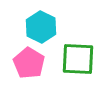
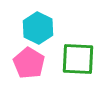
cyan hexagon: moved 3 px left, 1 px down
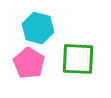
cyan hexagon: rotated 12 degrees counterclockwise
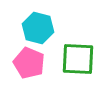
pink pentagon: rotated 8 degrees counterclockwise
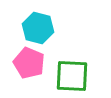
green square: moved 6 px left, 17 px down
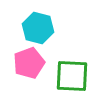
pink pentagon: rotated 28 degrees clockwise
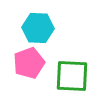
cyan hexagon: rotated 12 degrees counterclockwise
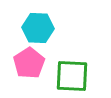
pink pentagon: rotated 12 degrees counterclockwise
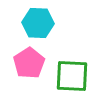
cyan hexagon: moved 5 px up
